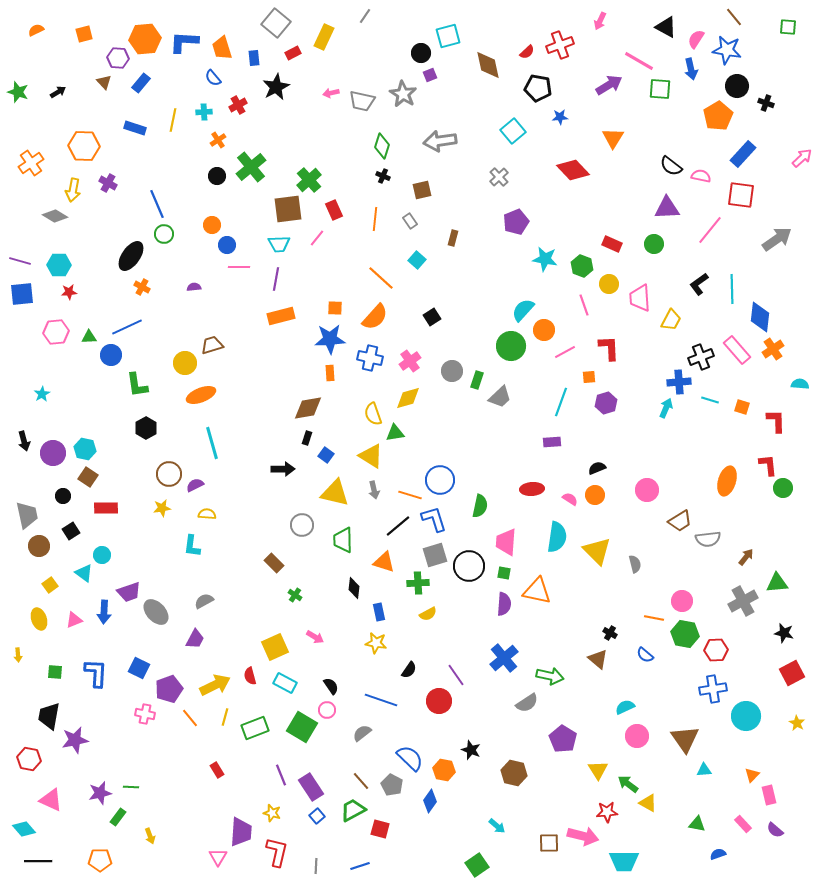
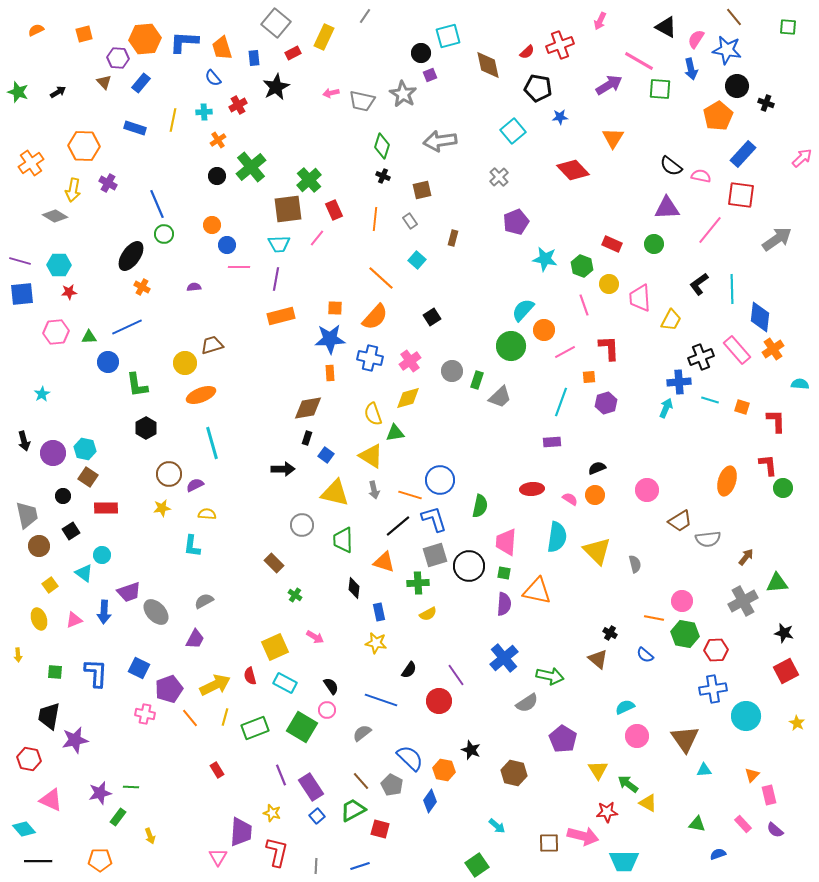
blue circle at (111, 355): moved 3 px left, 7 px down
red square at (792, 673): moved 6 px left, 2 px up
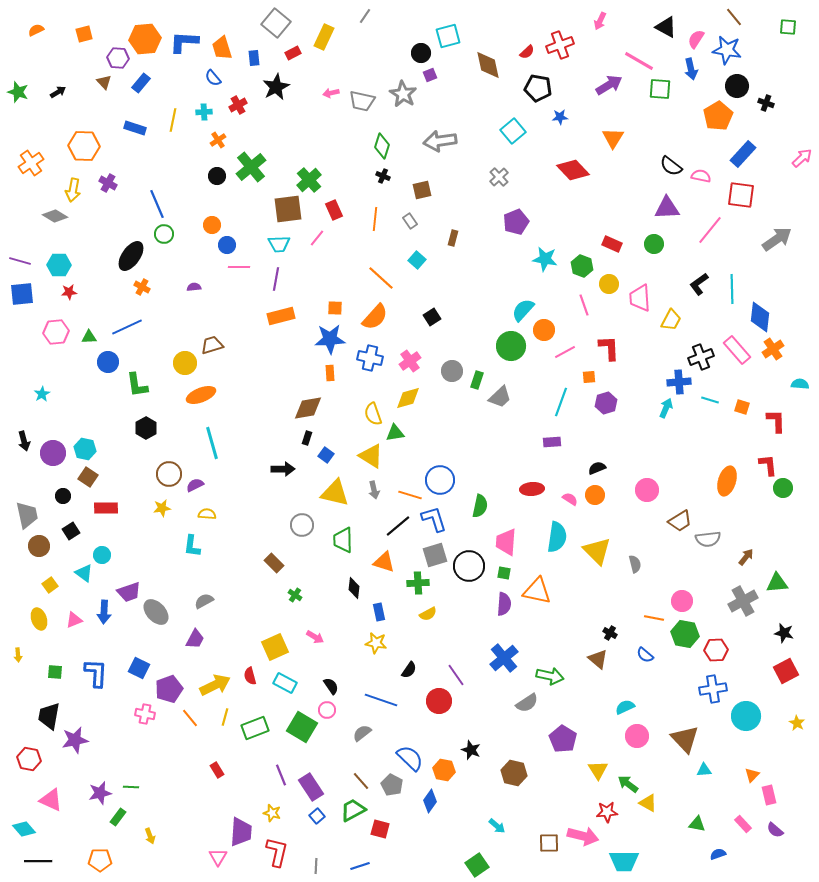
brown triangle at (685, 739): rotated 8 degrees counterclockwise
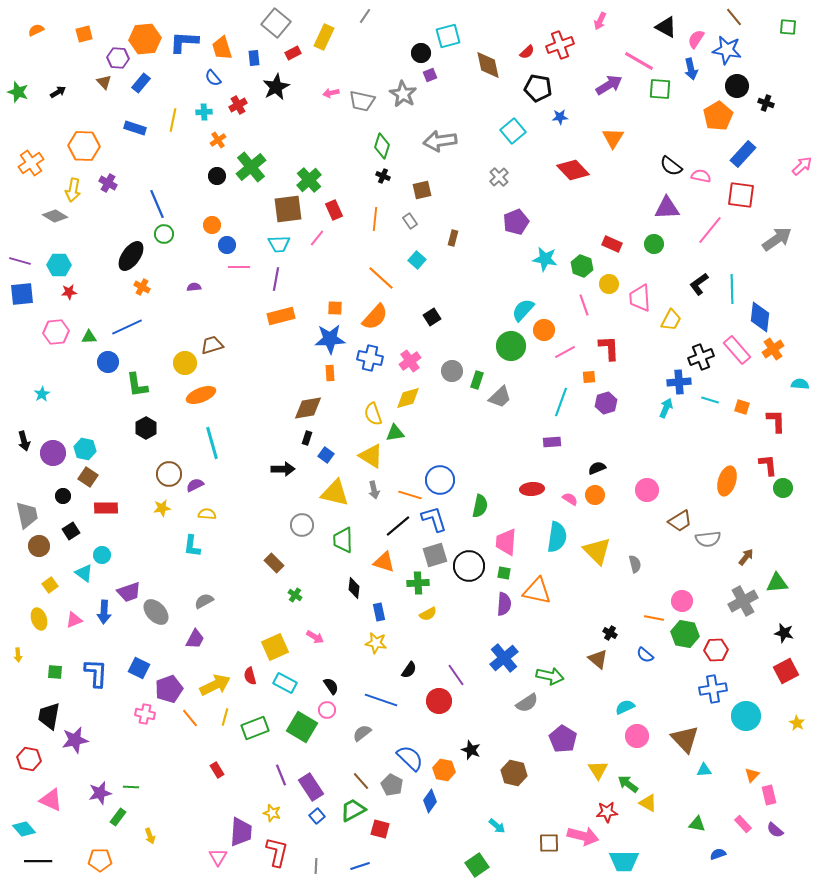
pink arrow at (802, 158): moved 8 px down
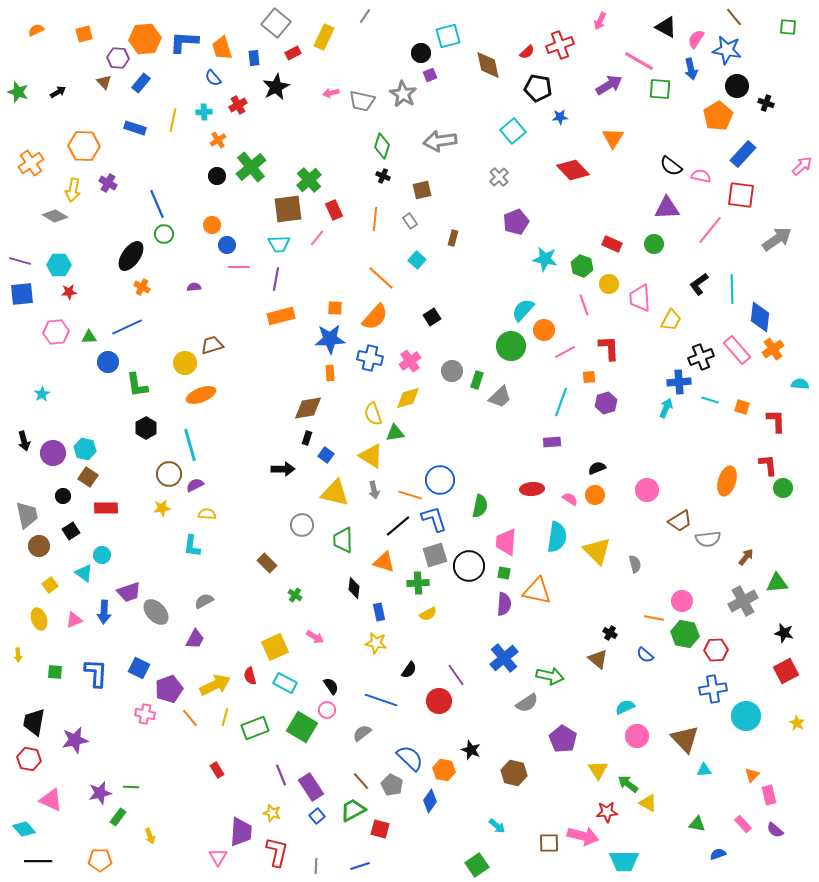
cyan line at (212, 443): moved 22 px left, 2 px down
brown rectangle at (274, 563): moved 7 px left
black trapezoid at (49, 716): moved 15 px left, 6 px down
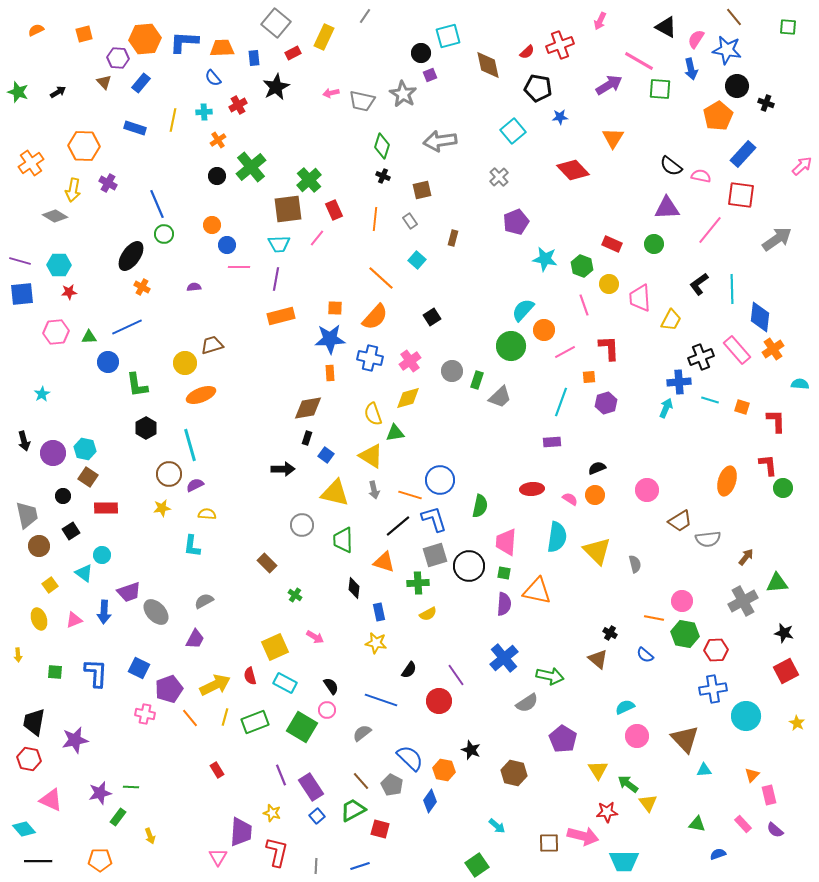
orange trapezoid at (222, 48): rotated 105 degrees clockwise
green rectangle at (255, 728): moved 6 px up
yellow triangle at (648, 803): rotated 24 degrees clockwise
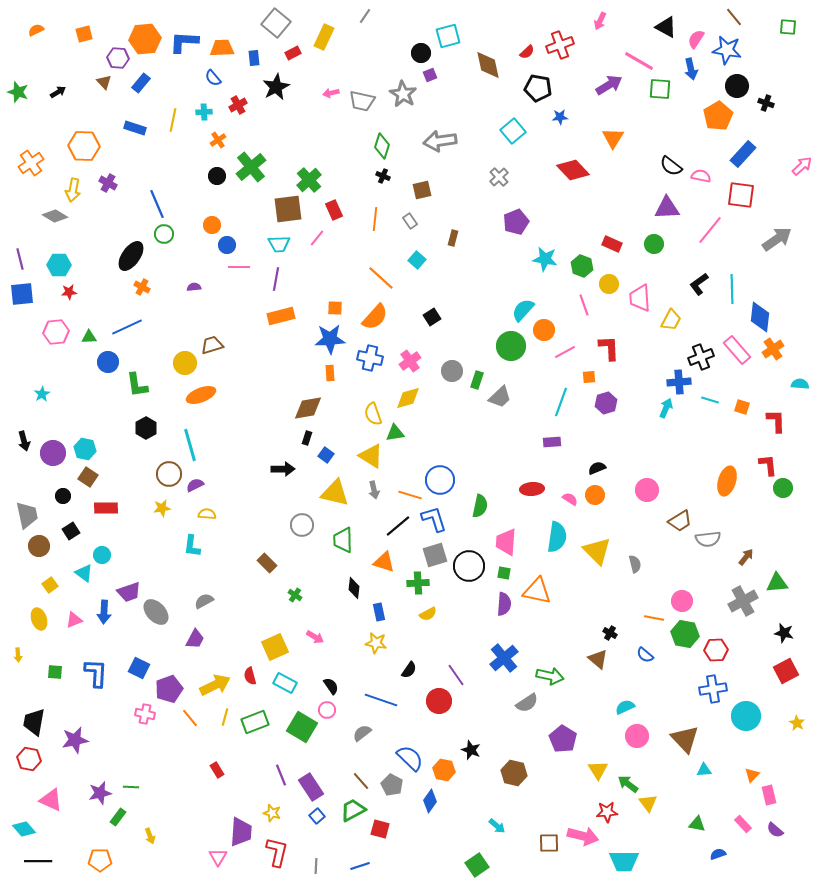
purple line at (20, 261): moved 2 px up; rotated 60 degrees clockwise
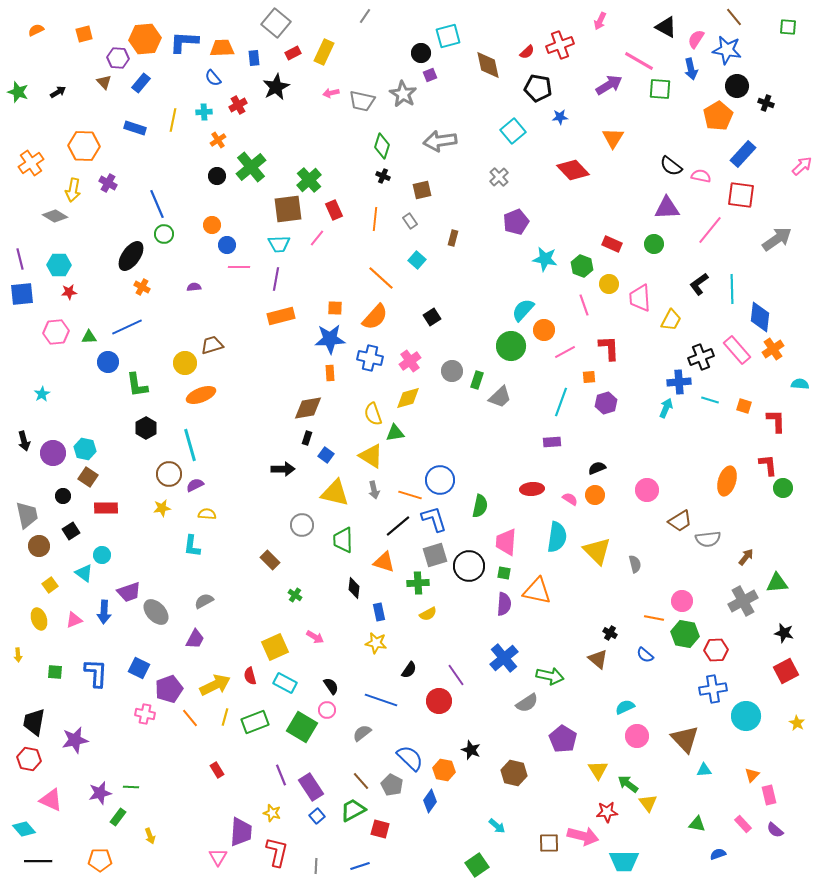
yellow rectangle at (324, 37): moved 15 px down
orange square at (742, 407): moved 2 px right, 1 px up
brown rectangle at (267, 563): moved 3 px right, 3 px up
